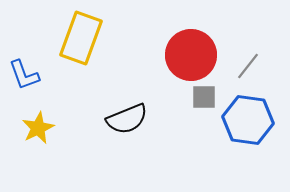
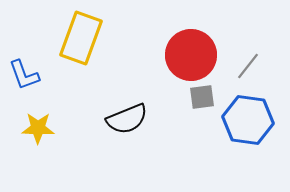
gray square: moved 2 px left; rotated 8 degrees counterclockwise
yellow star: rotated 28 degrees clockwise
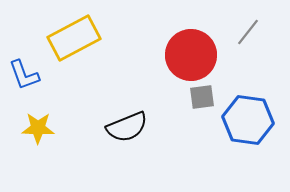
yellow rectangle: moved 7 px left; rotated 42 degrees clockwise
gray line: moved 34 px up
black semicircle: moved 8 px down
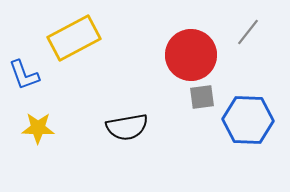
blue hexagon: rotated 6 degrees counterclockwise
black semicircle: rotated 12 degrees clockwise
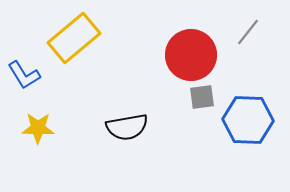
yellow rectangle: rotated 12 degrees counterclockwise
blue L-shape: rotated 12 degrees counterclockwise
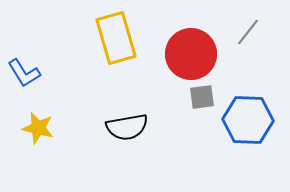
yellow rectangle: moved 42 px right; rotated 66 degrees counterclockwise
red circle: moved 1 px up
blue L-shape: moved 2 px up
yellow star: rotated 12 degrees clockwise
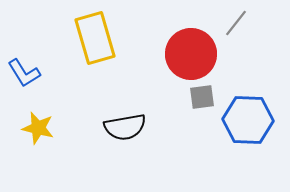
gray line: moved 12 px left, 9 px up
yellow rectangle: moved 21 px left
black semicircle: moved 2 px left
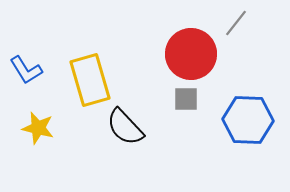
yellow rectangle: moved 5 px left, 42 px down
blue L-shape: moved 2 px right, 3 px up
gray square: moved 16 px left, 2 px down; rotated 8 degrees clockwise
black semicircle: rotated 57 degrees clockwise
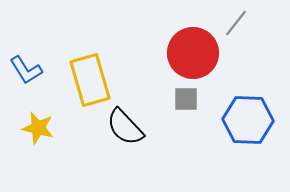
red circle: moved 2 px right, 1 px up
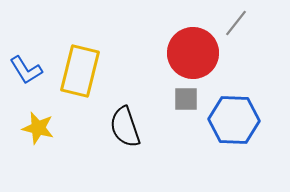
yellow rectangle: moved 10 px left, 9 px up; rotated 30 degrees clockwise
blue hexagon: moved 14 px left
black semicircle: rotated 24 degrees clockwise
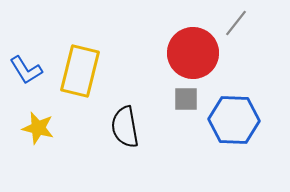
black semicircle: rotated 9 degrees clockwise
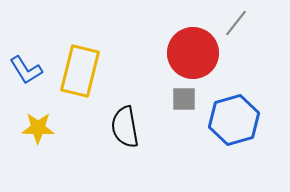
gray square: moved 2 px left
blue hexagon: rotated 18 degrees counterclockwise
yellow star: rotated 12 degrees counterclockwise
